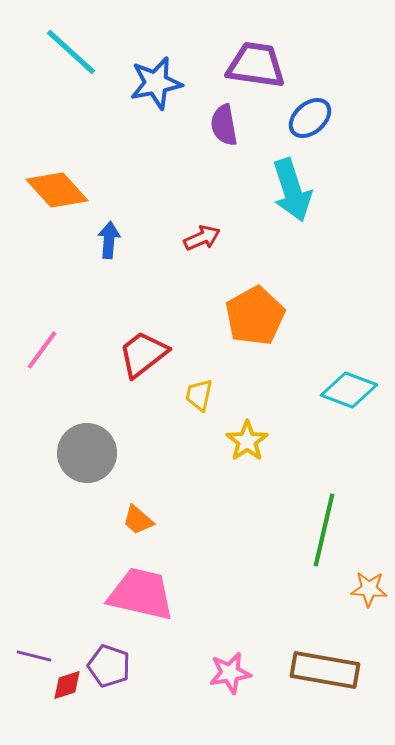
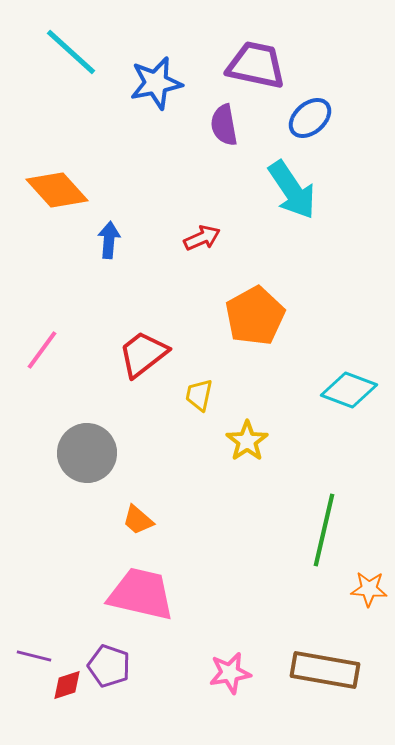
purple trapezoid: rotated 4 degrees clockwise
cyan arrow: rotated 16 degrees counterclockwise
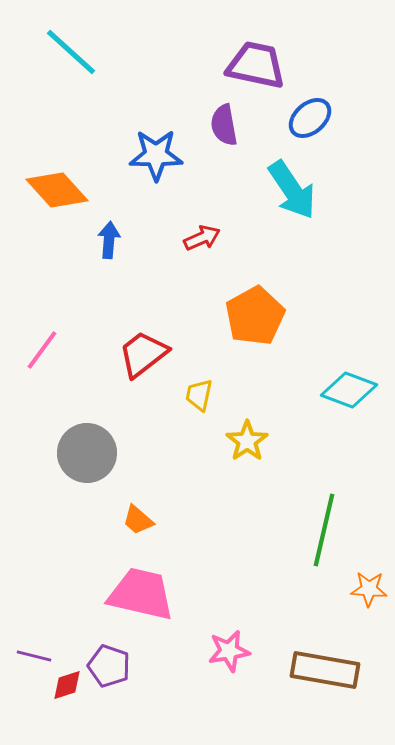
blue star: moved 72 px down; rotated 12 degrees clockwise
pink star: moved 1 px left, 22 px up
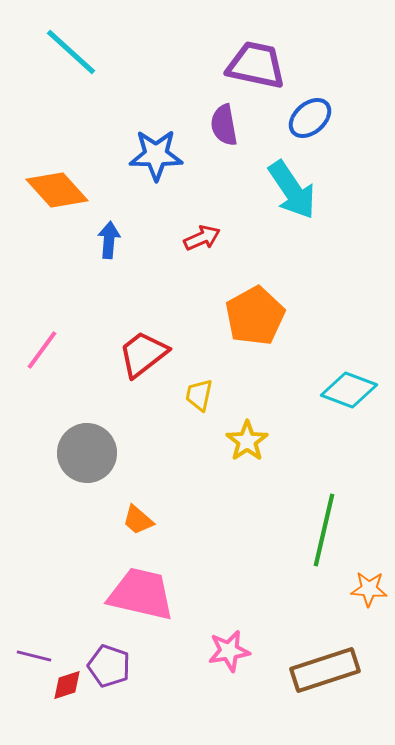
brown rectangle: rotated 28 degrees counterclockwise
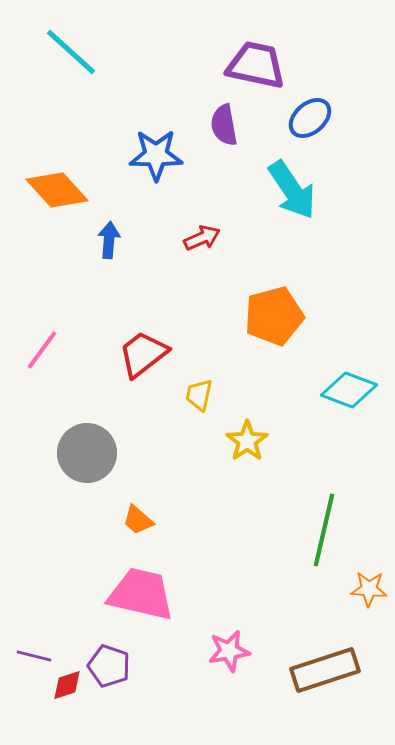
orange pentagon: moved 19 px right; rotated 14 degrees clockwise
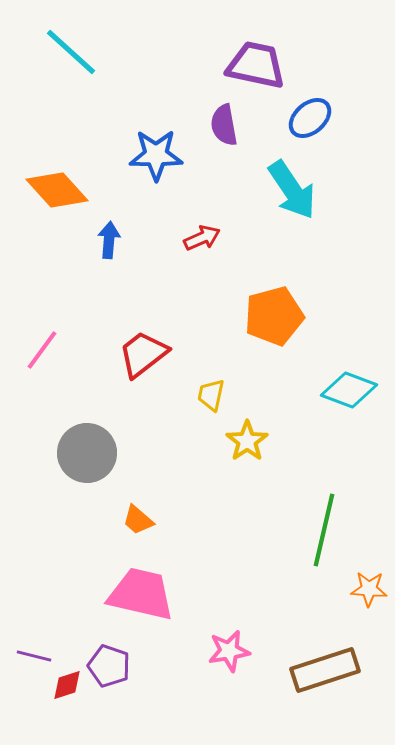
yellow trapezoid: moved 12 px right
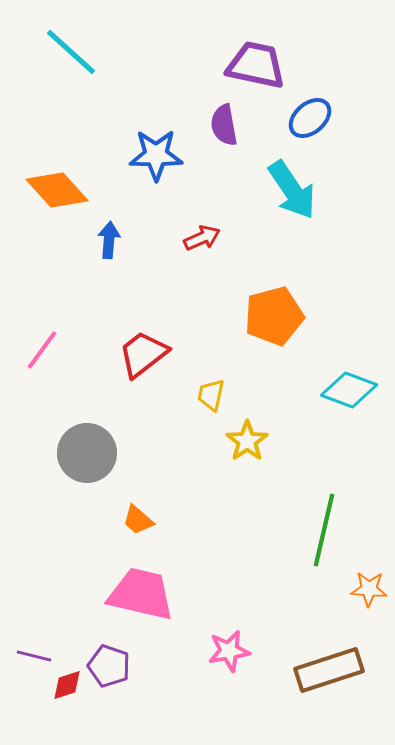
brown rectangle: moved 4 px right
